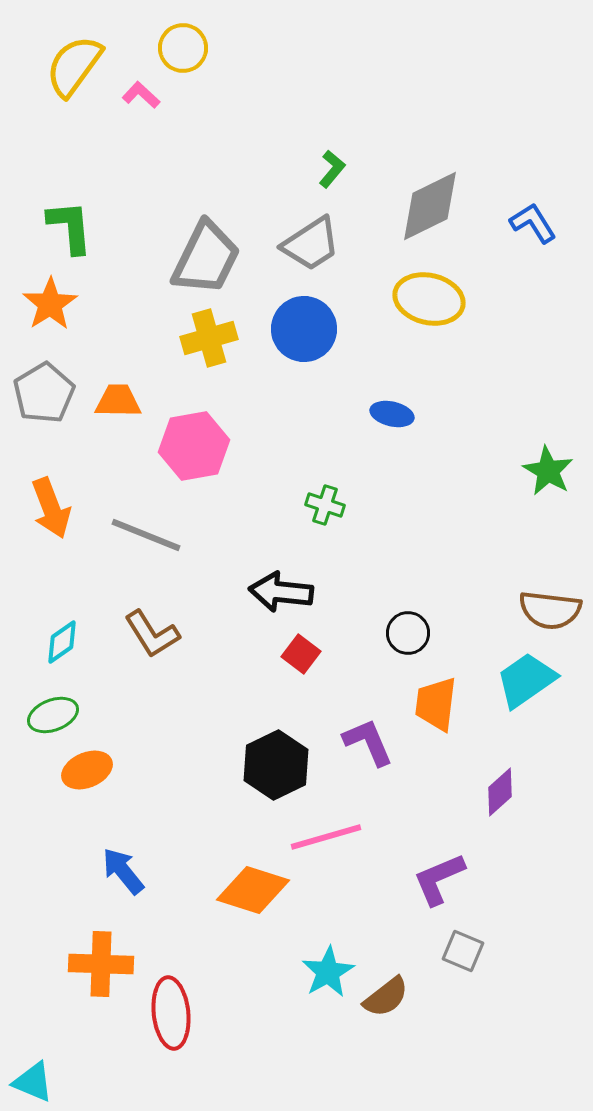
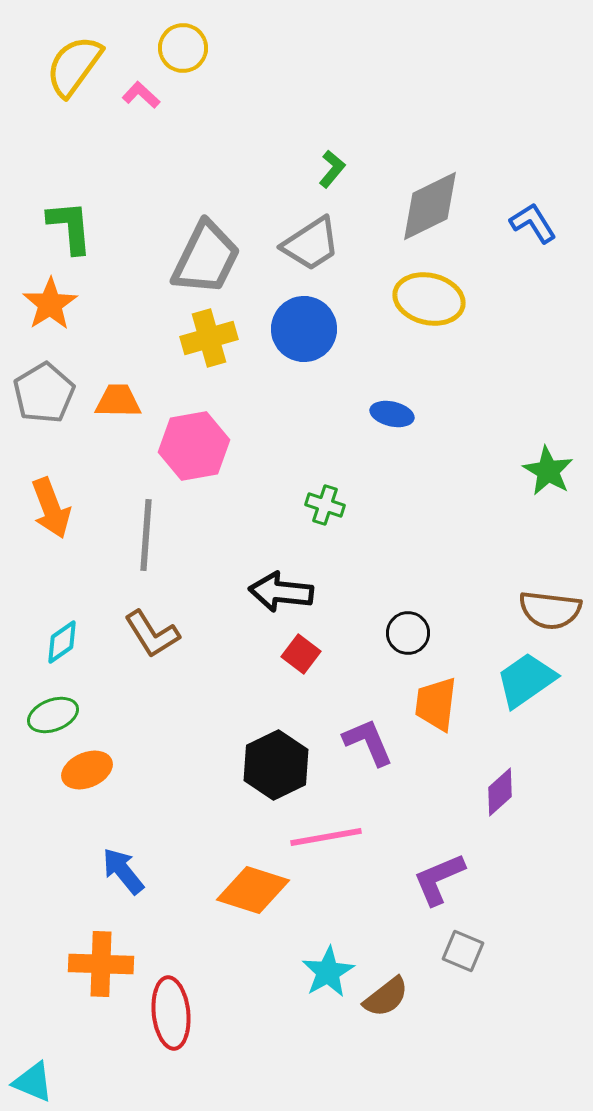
gray line at (146, 535): rotated 72 degrees clockwise
pink line at (326, 837): rotated 6 degrees clockwise
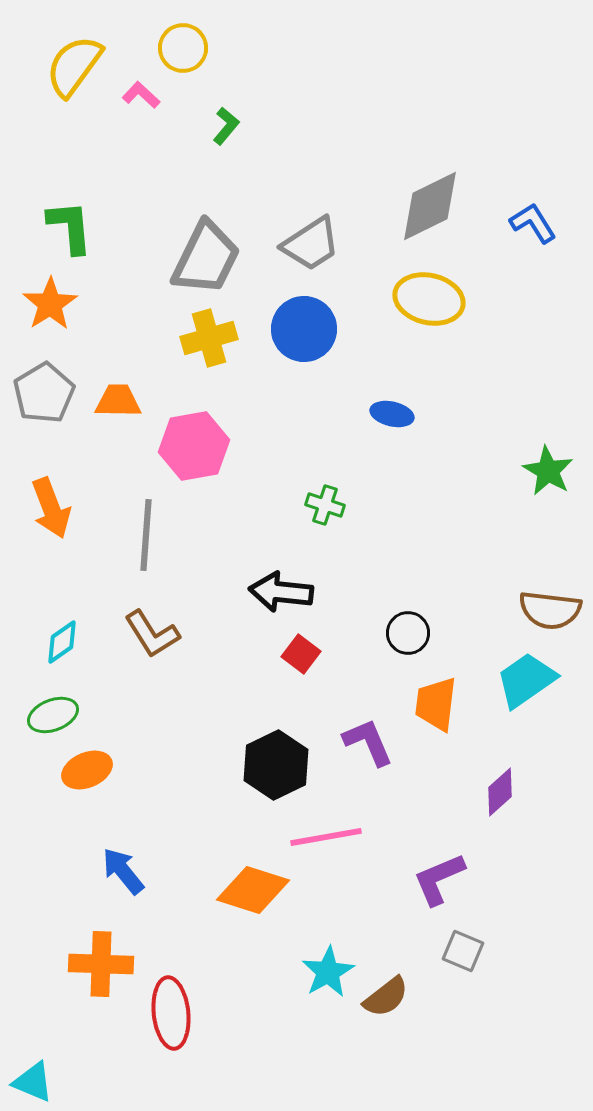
green L-shape at (332, 169): moved 106 px left, 43 px up
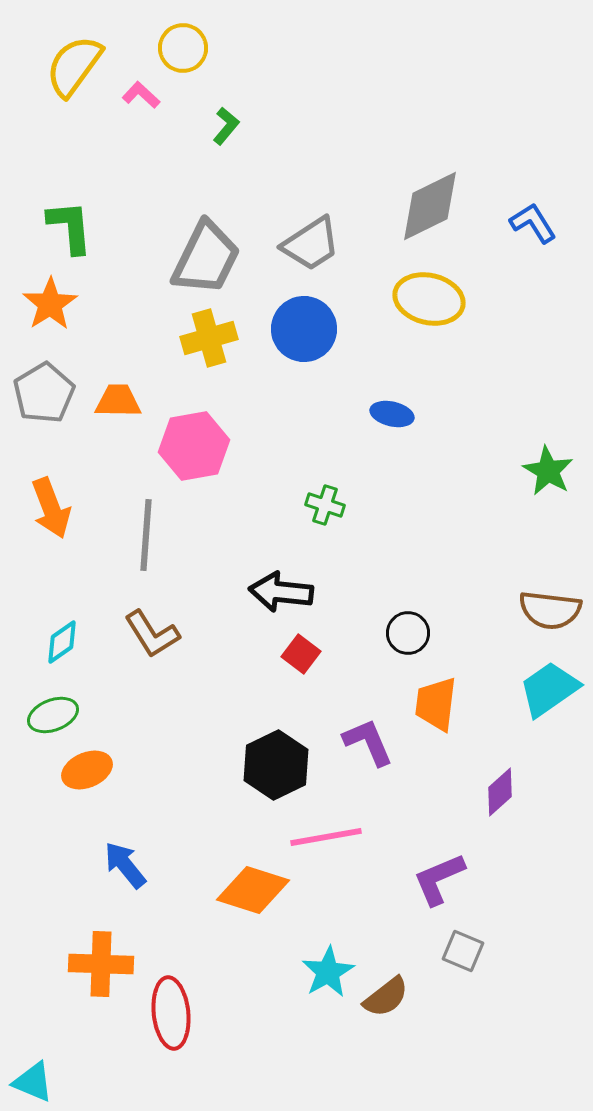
cyan trapezoid at (526, 680): moved 23 px right, 9 px down
blue arrow at (123, 871): moved 2 px right, 6 px up
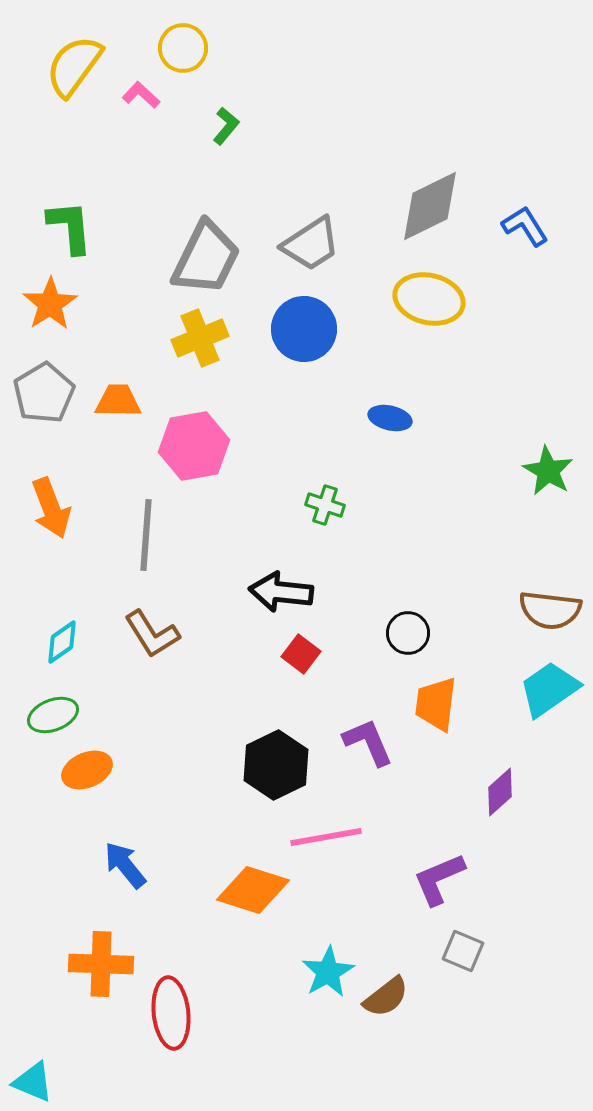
blue L-shape at (533, 223): moved 8 px left, 3 px down
yellow cross at (209, 338): moved 9 px left; rotated 6 degrees counterclockwise
blue ellipse at (392, 414): moved 2 px left, 4 px down
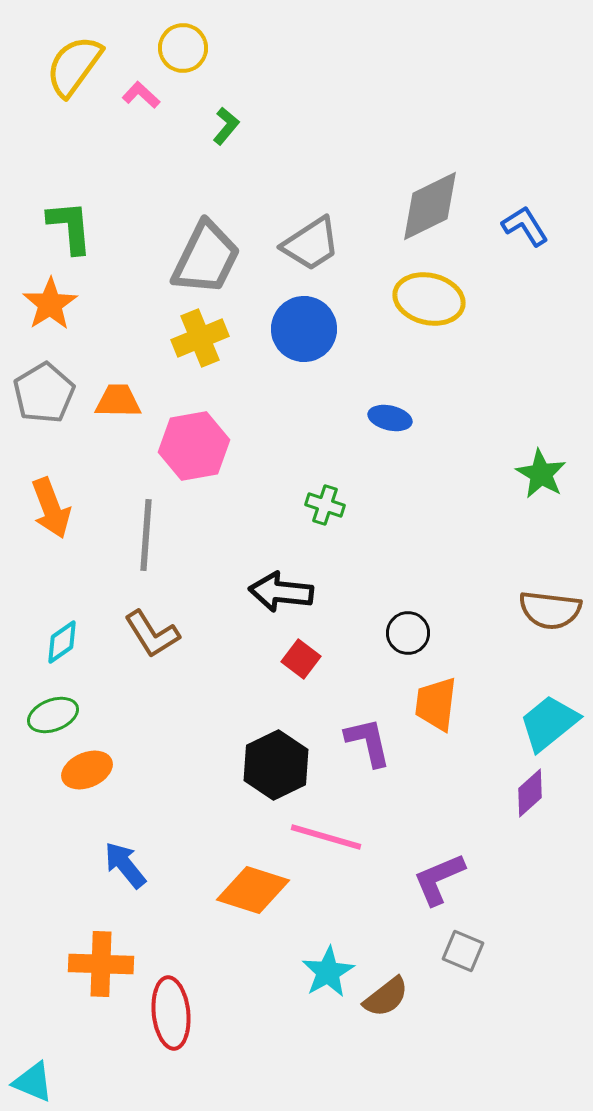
green star at (548, 471): moved 7 px left, 3 px down
red square at (301, 654): moved 5 px down
cyan trapezoid at (549, 689): moved 34 px down; rotated 4 degrees counterclockwise
purple L-shape at (368, 742): rotated 10 degrees clockwise
purple diamond at (500, 792): moved 30 px right, 1 px down
pink line at (326, 837): rotated 26 degrees clockwise
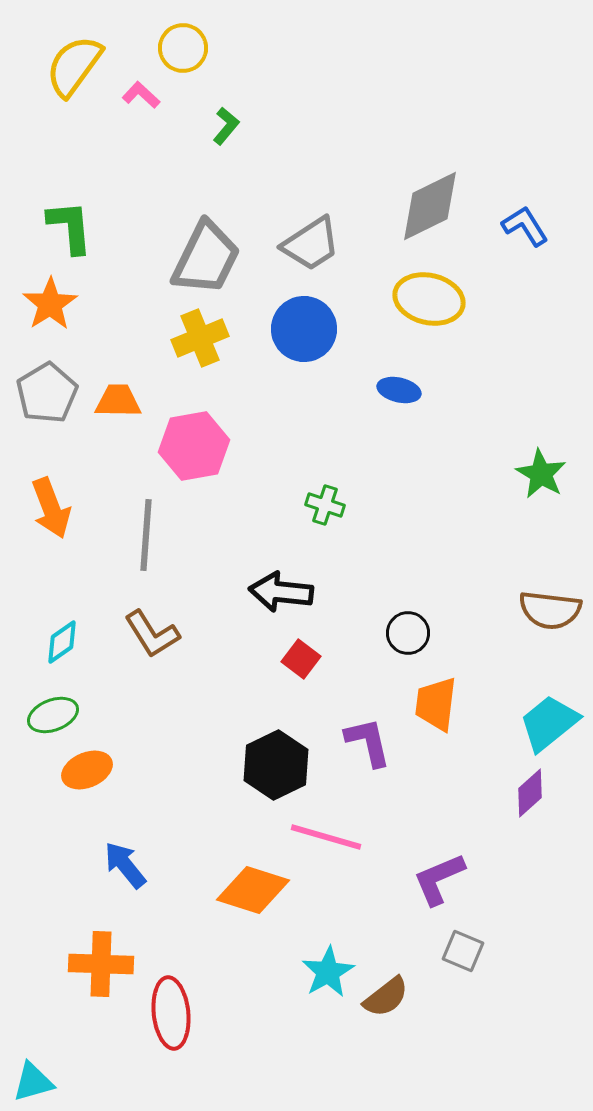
gray pentagon at (44, 393): moved 3 px right
blue ellipse at (390, 418): moved 9 px right, 28 px up
cyan triangle at (33, 1082): rotated 39 degrees counterclockwise
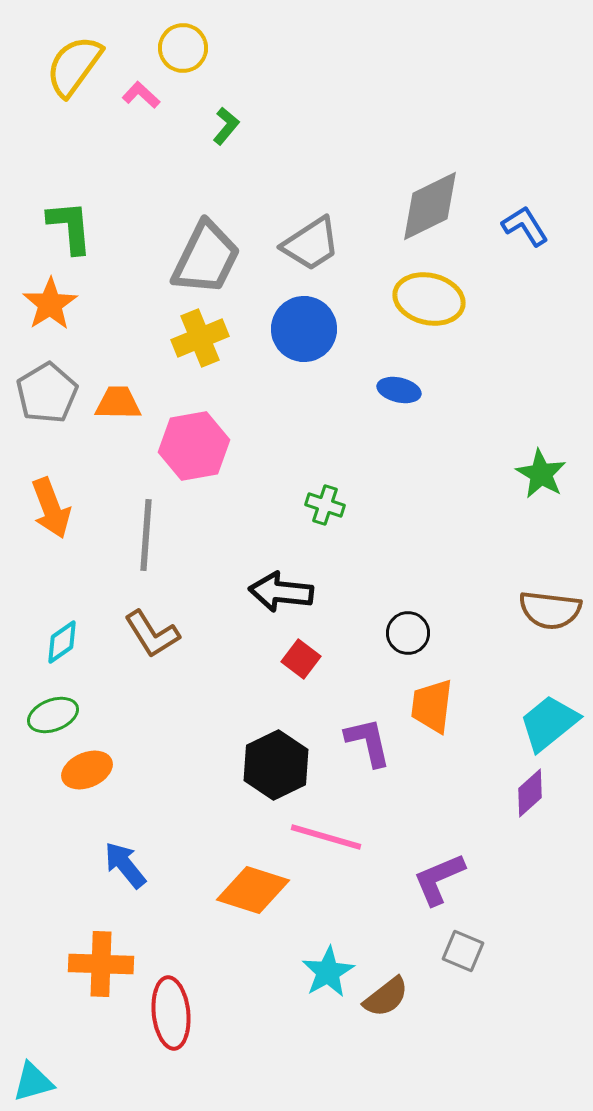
orange trapezoid at (118, 401): moved 2 px down
orange trapezoid at (436, 704): moved 4 px left, 2 px down
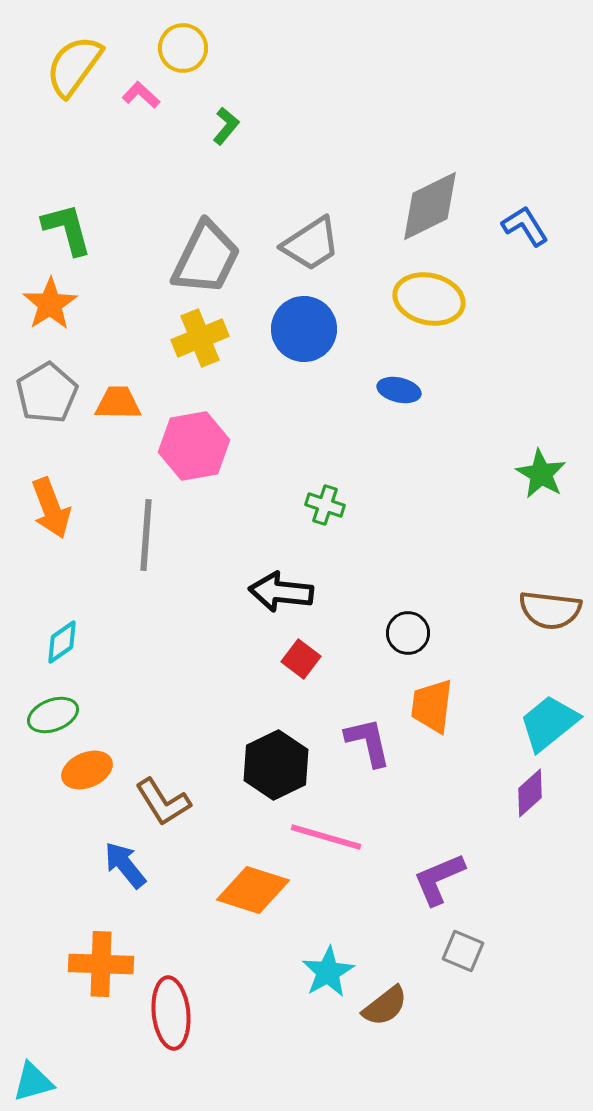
green L-shape at (70, 227): moved 3 px left, 2 px down; rotated 10 degrees counterclockwise
brown L-shape at (152, 634): moved 11 px right, 168 px down
brown semicircle at (386, 997): moved 1 px left, 9 px down
